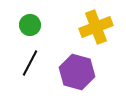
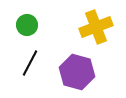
green circle: moved 3 px left
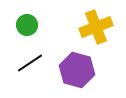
black line: rotated 28 degrees clockwise
purple hexagon: moved 2 px up
